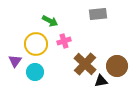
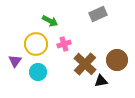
gray rectangle: rotated 18 degrees counterclockwise
pink cross: moved 3 px down
brown circle: moved 6 px up
cyan circle: moved 3 px right
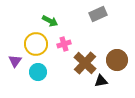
brown cross: moved 1 px up
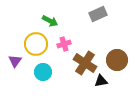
brown cross: rotated 10 degrees counterclockwise
cyan circle: moved 5 px right
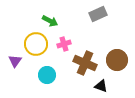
brown cross: rotated 10 degrees counterclockwise
cyan circle: moved 4 px right, 3 px down
black triangle: moved 5 px down; rotated 32 degrees clockwise
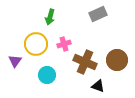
green arrow: moved 4 px up; rotated 77 degrees clockwise
brown cross: moved 1 px up
black triangle: moved 3 px left
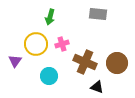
gray rectangle: rotated 30 degrees clockwise
pink cross: moved 2 px left
brown circle: moved 3 px down
cyan circle: moved 2 px right, 1 px down
black triangle: moved 1 px left, 1 px down
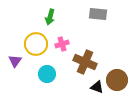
brown circle: moved 17 px down
cyan circle: moved 2 px left, 2 px up
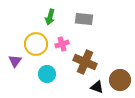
gray rectangle: moved 14 px left, 5 px down
brown circle: moved 3 px right
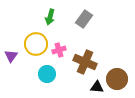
gray rectangle: rotated 60 degrees counterclockwise
pink cross: moved 3 px left, 6 px down
purple triangle: moved 4 px left, 5 px up
brown circle: moved 3 px left, 1 px up
black triangle: rotated 16 degrees counterclockwise
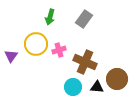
cyan circle: moved 26 px right, 13 px down
